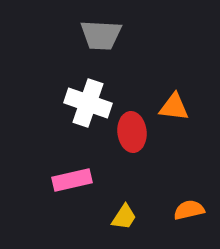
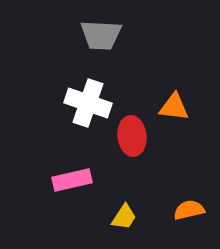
red ellipse: moved 4 px down
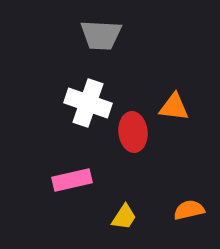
red ellipse: moved 1 px right, 4 px up
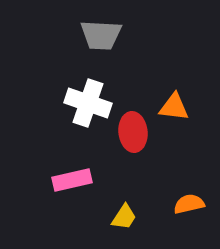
orange semicircle: moved 6 px up
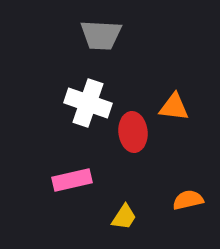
orange semicircle: moved 1 px left, 4 px up
